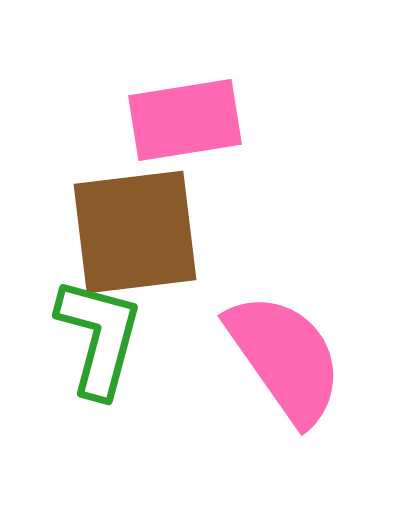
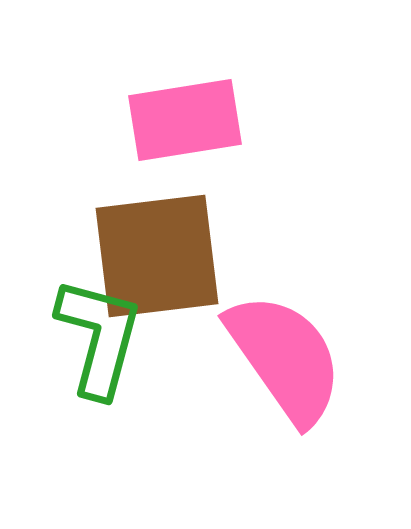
brown square: moved 22 px right, 24 px down
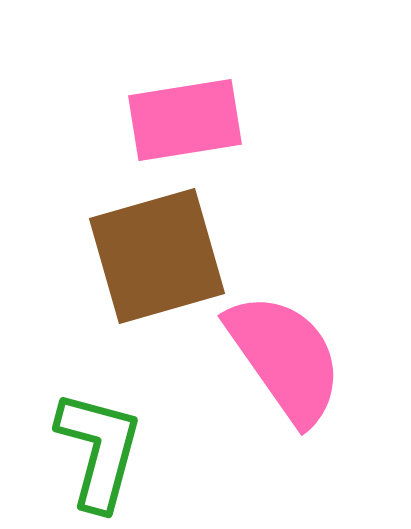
brown square: rotated 9 degrees counterclockwise
green L-shape: moved 113 px down
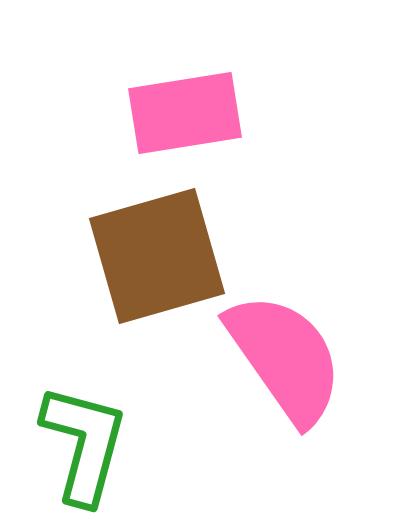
pink rectangle: moved 7 px up
green L-shape: moved 15 px left, 6 px up
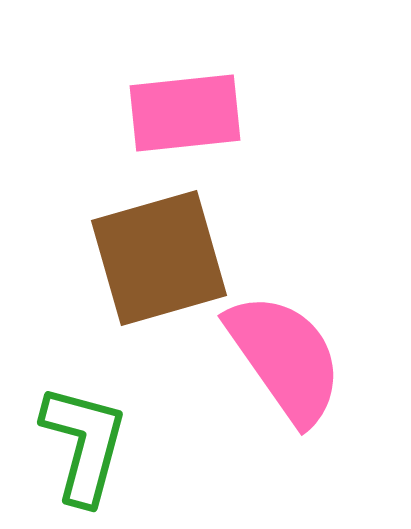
pink rectangle: rotated 3 degrees clockwise
brown square: moved 2 px right, 2 px down
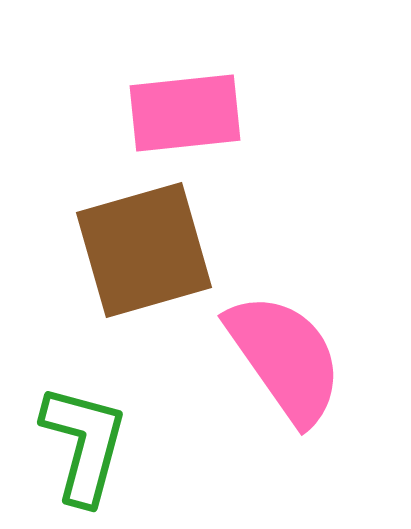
brown square: moved 15 px left, 8 px up
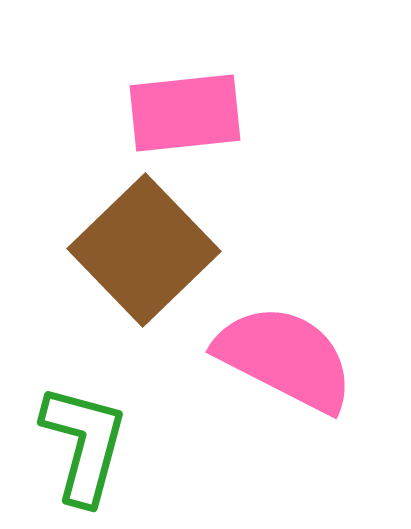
brown square: rotated 28 degrees counterclockwise
pink semicircle: rotated 28 degrees counterclockwise
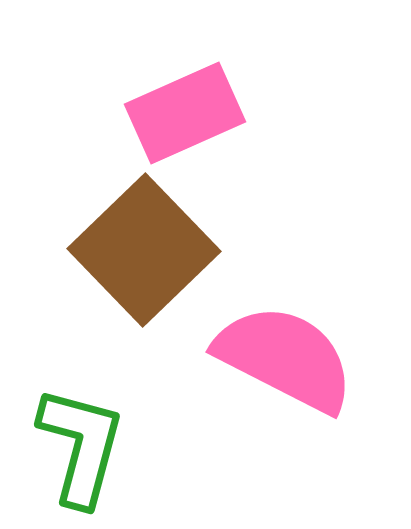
pink rectangle: rotated 18 degrees counterclockwise
green L-shape: moved 3 px left, 2 px down
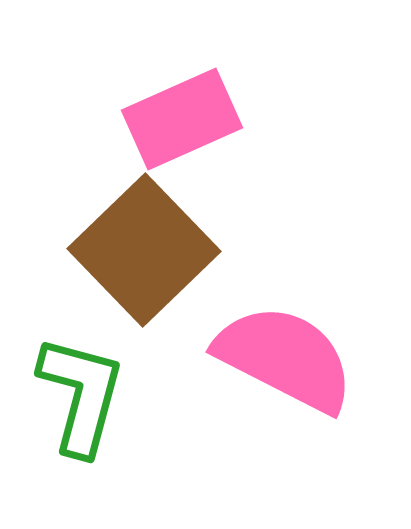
pink rectangle: moved 3 px left, 6 px down
green L-shape: moved 51 px up
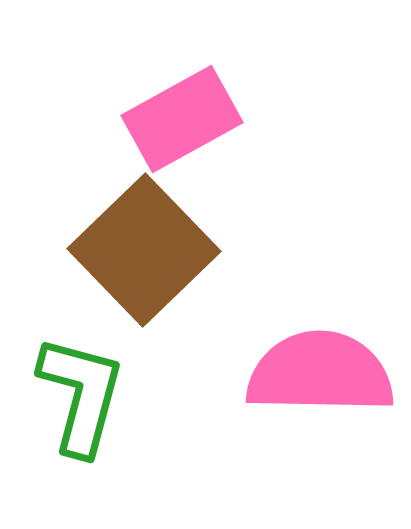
pink rectangle: rotated 5 degrees counterclockwise
pink semicircle: moved 35 px right, 15 px down; rotated 26 degrees counterclockwise
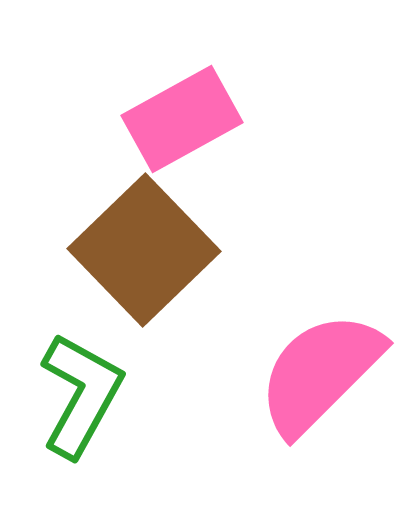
pink semicircle: rotated 46 degrees counterclockwise
green L-shape: rotated 14 degrees clockwise
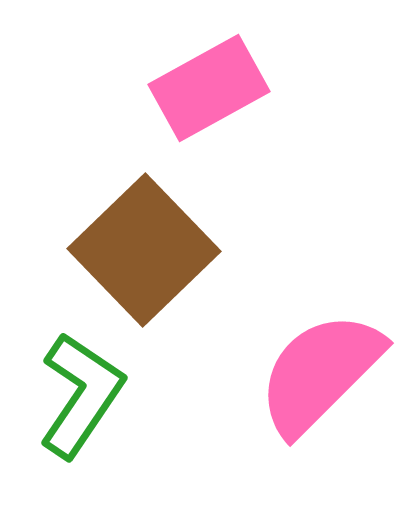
pink rectangle: moved 27 px right, 31 px up
green L-shape: rotated 5 degrees clockwise
